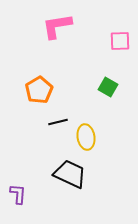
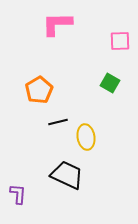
pink L-shape: moved 2 px up; rotated 8 degrees clockwise
green square: moved 2 px right, 4 px up
black trapezoid: moved 3 px left, 1 px down
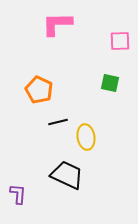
green square: rotated 18 degrees counterclockwise
orange pentagon: rotated 16 degrees counterclockwise
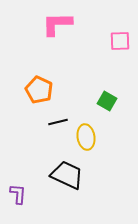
green square: moved 3 px left, 18 px down; rotated 18 degrees clockwise
